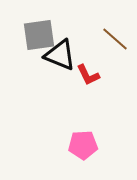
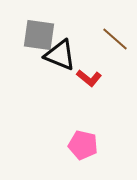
gray square: rotated 16 degrees clockwise
red L-shape: moved 1 px right, 3 px down; rotated 25 degrees counterclockwise
pink pentagon: rotated 16 degrees clockwise
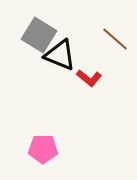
gray square: rotated 24 degrees clockwise
pink pentagon: moved 40 px left, 4 px down; rotated 12 degrees counterclockwise
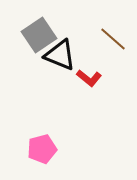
gray square: rotated 24 degrees clockwise
brown line: moved 2 px left
pink pentagon: moved 1 px left; rotated 16 degrees counterclockwise
